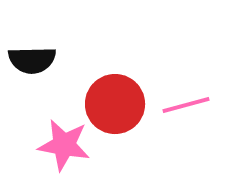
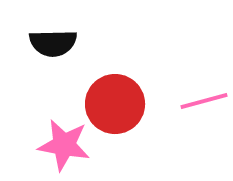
black semicircle: moved 21 px right, 17 px up
pink line: moved 18 px right, 4 px up
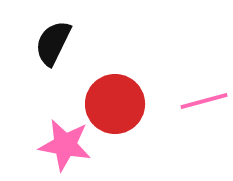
black semicircle: rotated 117 degrees clockwise
pink star: moved 1 px right
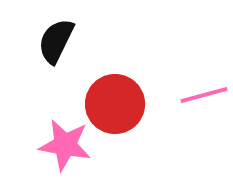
black semicircle: moved 3 px right, 2 px up
pink line: moved 6 px up
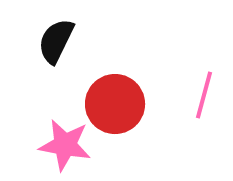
pink line: rotated 60 degrees counterclockwise
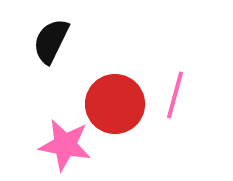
black semicircle: moved 5 px left
pink line: moved 29 px left
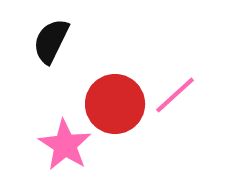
pink line: rotated 33 degrees clockwise
pink star: rotated 22 degrees clockwise
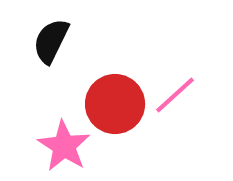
pink star: moved 1 px left, 1 px down
